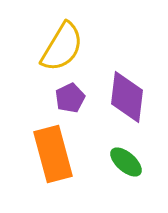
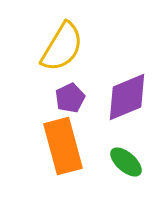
purple diamond: rotated 60 degrees clockwise
orange rectangle: moved 10 px right, 8 px up
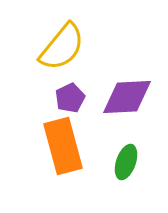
yellow semicircle: rotated 8 degrees clockwise
purple diamond: rotated 20 degrees clockwise
green ellipse: rotated 68 degrees clockwise
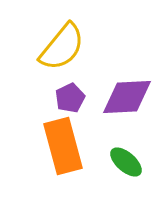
green ellipse: rotated 68 degrees counterclockwise
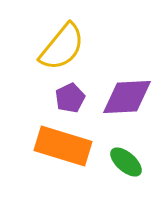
orange rectangle: rotated 58 degrees counterclockwise
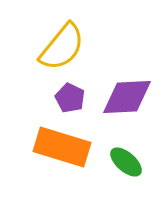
purple pentagon: rotated 20 degrees counterclockwise
orange rectangle: moved 1 px left, 1 px down
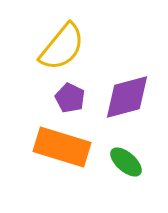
purple diamond: rotated 12 degrees counterclockwise
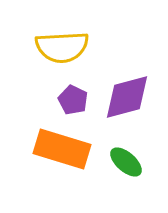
yellow semicircle: rotated 48 degrees clockwise
purple pentagon: moved 3 px right, 2 px down
orange rectangle: moved 2 px down
